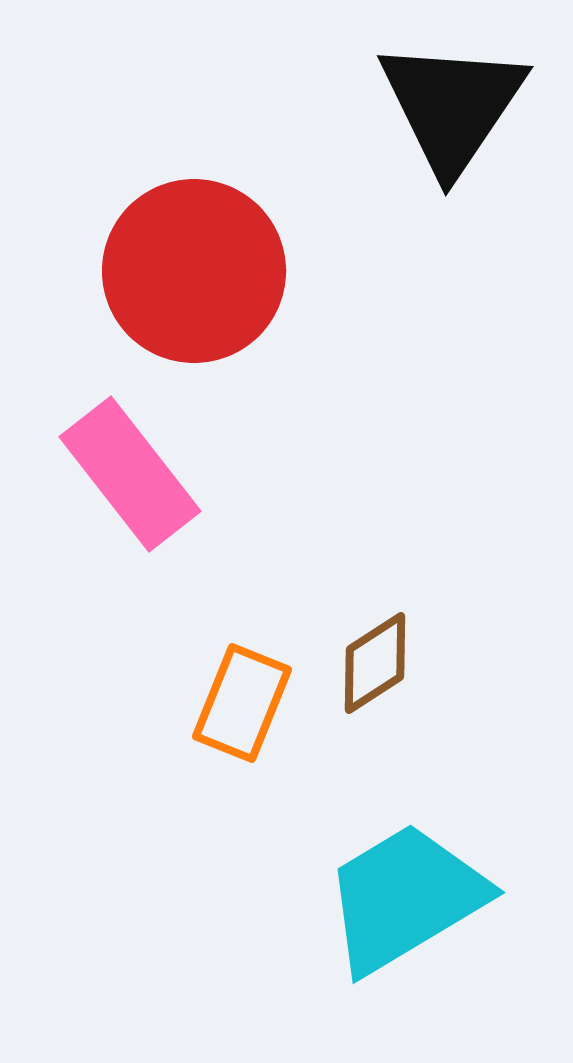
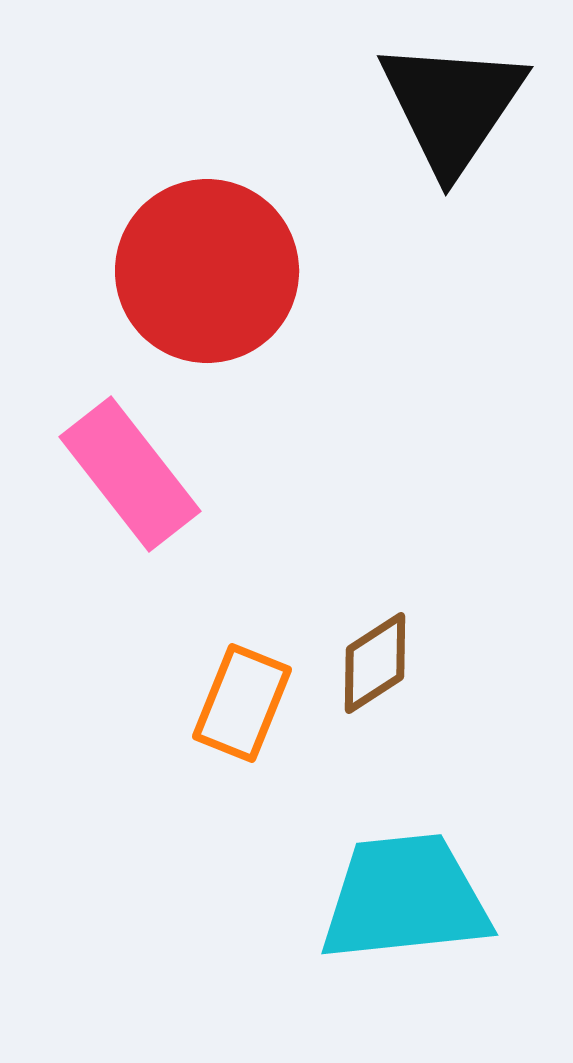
red circle: moved 13 px right
cyan trapezoid: rotated 25 degrees clockwise
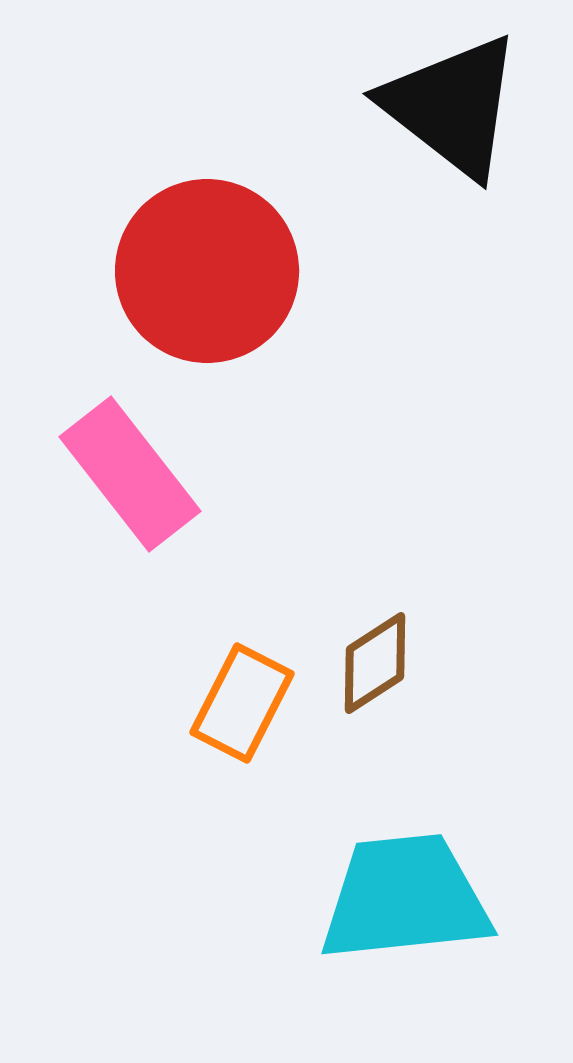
black triangle: rotated 26 degrees counterclockwise
orange rectangle: rotated 5 degrees clockwise
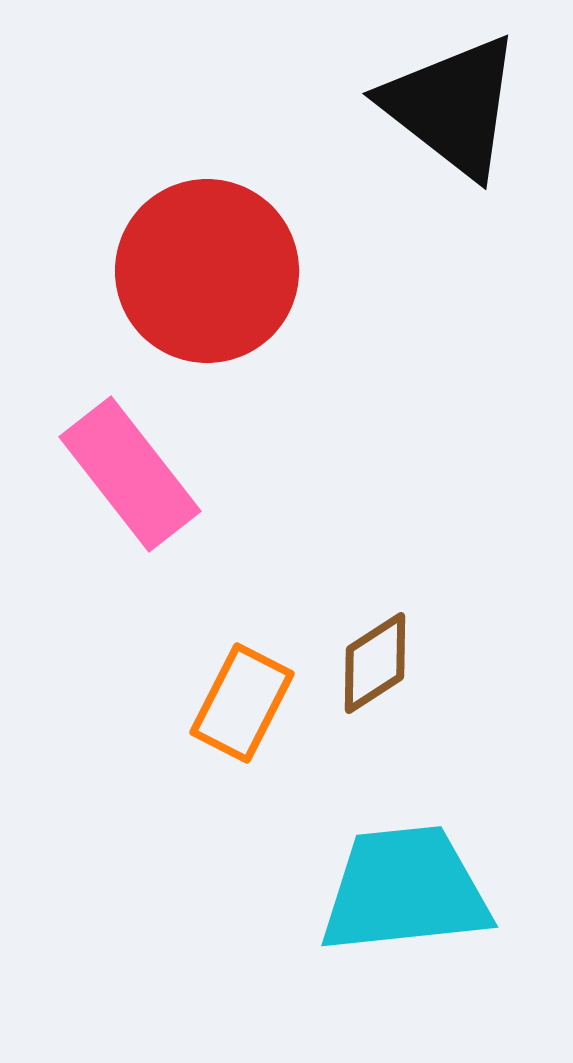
cyan trapezoid: moved 8 px up
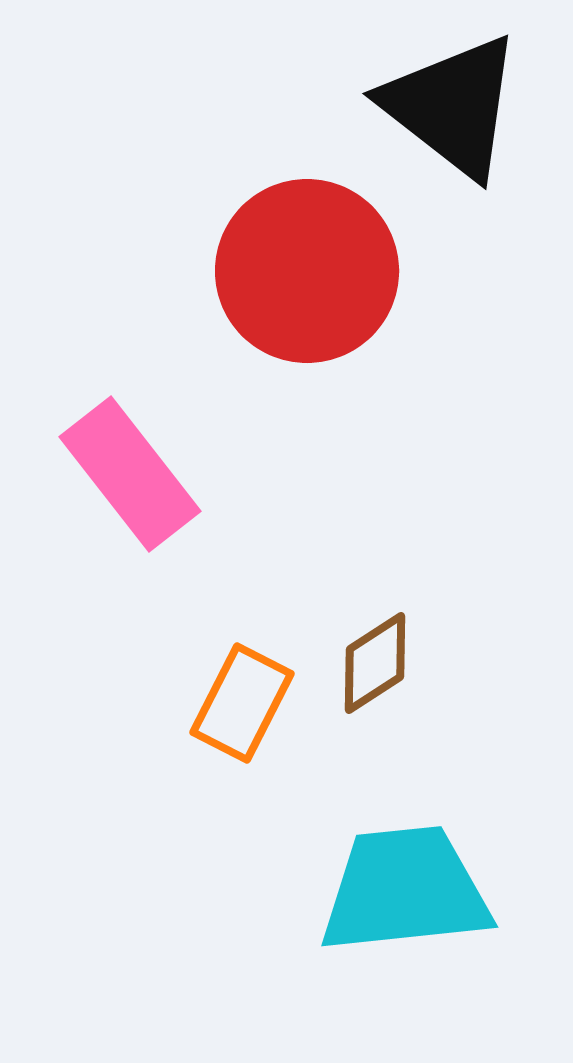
red circle: moved 100 px right
